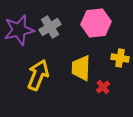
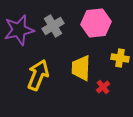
gray cross: moved 3 px right, 1 px up
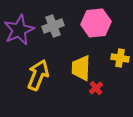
gray cross: rotated 10 degrees clockwise
purple star: rotated 12 degrees counterclockwise
red cross: moved 7 px left, 1 px down
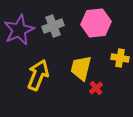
yellow trapezoid: rotated 12 degrees clockwise
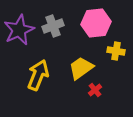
yellow cross: moved 4 px left, 7 px up
yellow trapezoid: rotated 40 degrees clockwise
red cross: moved 1 px left, 2 px down
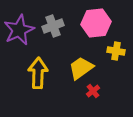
yellow arrow: moved 2 px up; rotated 20 degrees counterclockwise
red cross: moved 2 px left, 1 px down
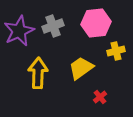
purple star: moved 1 px down
yellow cross: rotated 24 degrees counterclockwise
red cross: moved 7 px right, 6 px down
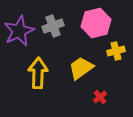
pink hexagon: rotated 8 degrees counterclockwise
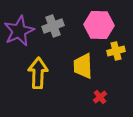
pink hexagon: moved 3 px right, 2 px down; rotated 16 degrees clockwise
yellow trapezoid: moved 2 px right, 2 px up; rotated 56 degrees counterclockwise
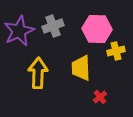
pink hexagon: moved 2 px left, 4 px down
yellow trapezoid: moved 2 px left, 2 px down
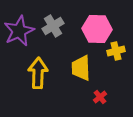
gray cross: rotated 10 degrees counterclockwise
